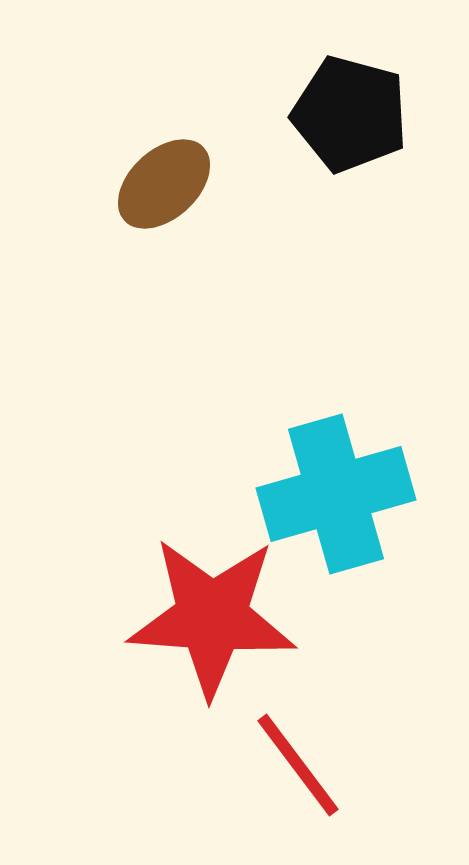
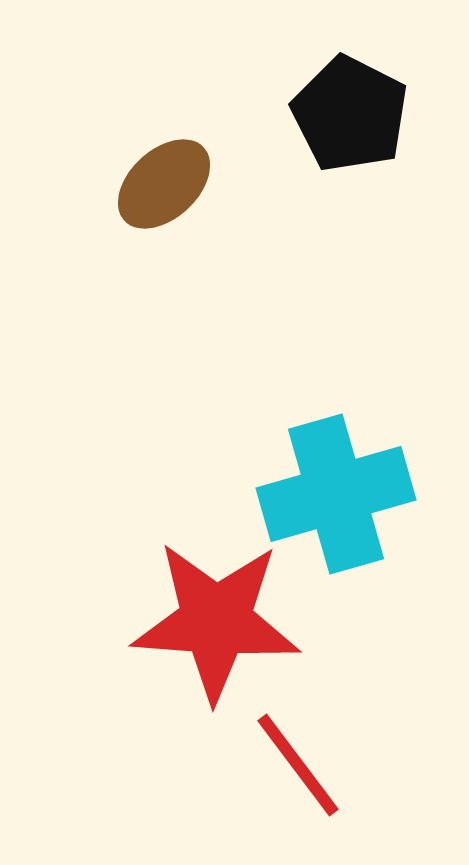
black pentagon: rotated 12 degrees clockwise
red star: moved 4 px right, 4 px down
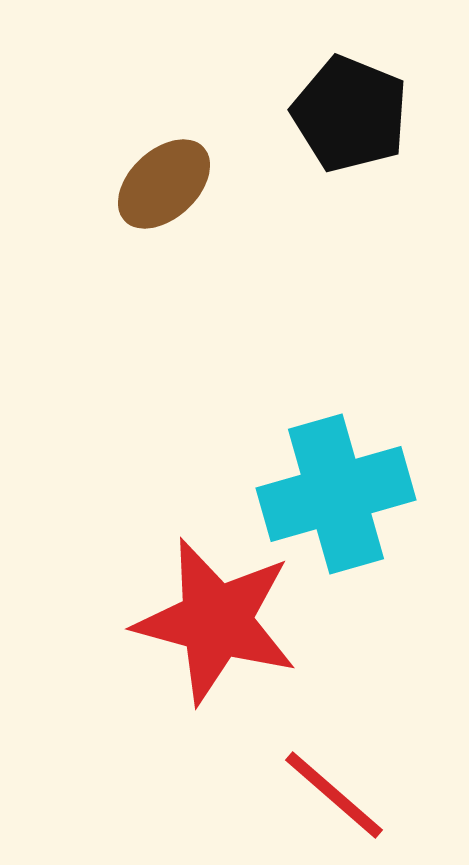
black pentagon: rotated 5 degrees counterclockwise
red star: rotated 11 degrees clockwise
red line: moved 36 px right, 30 px down; rotated 12 degrees counterclockwise
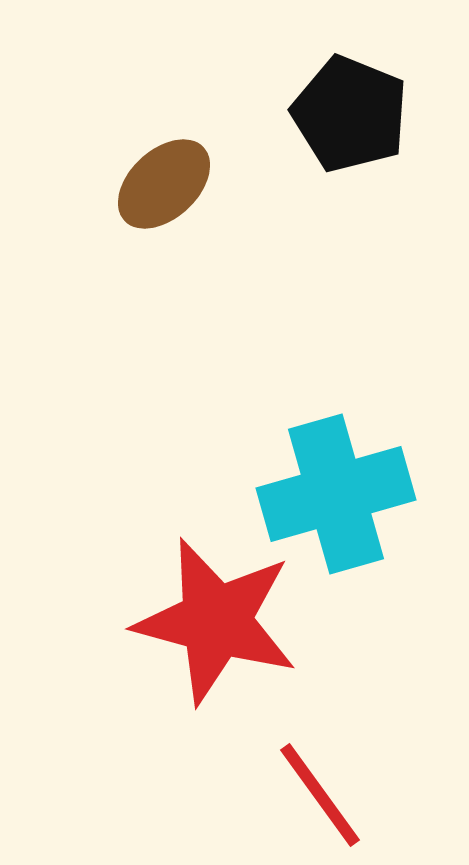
red line: moved 14 px left; rotated 13 degrees clockwise
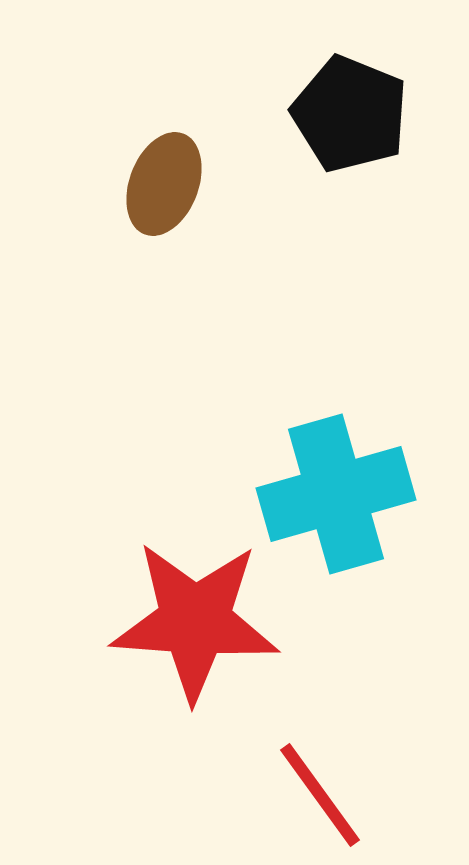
brown ellipse: rotated 26 degrees counterclockwise
red star: moved 21 px left; rotated 11 degrees counterclockwise
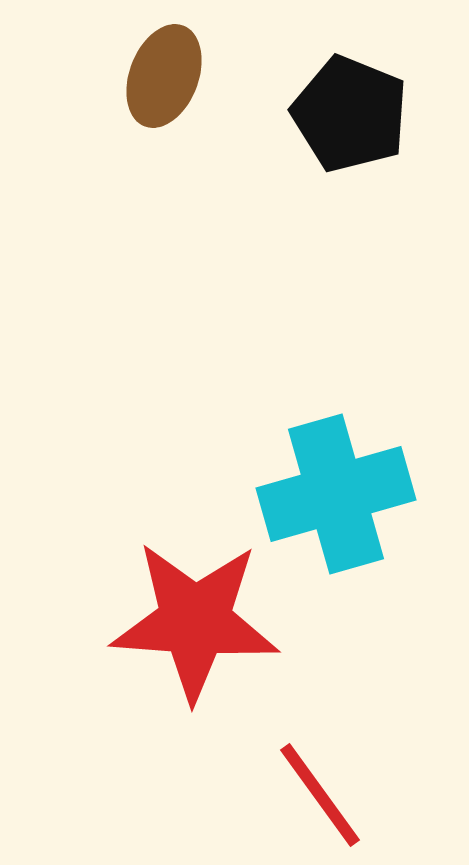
brown ellipse: moved 108 px up
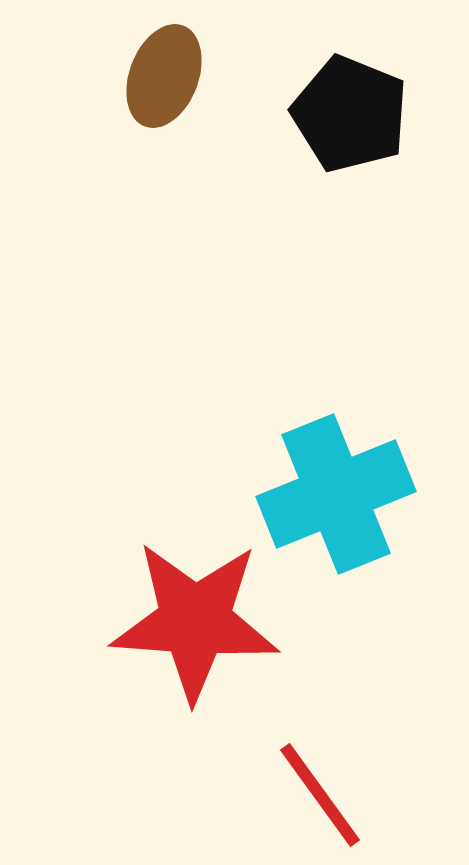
cyan cross: rotated 6 degrees counterclockwise
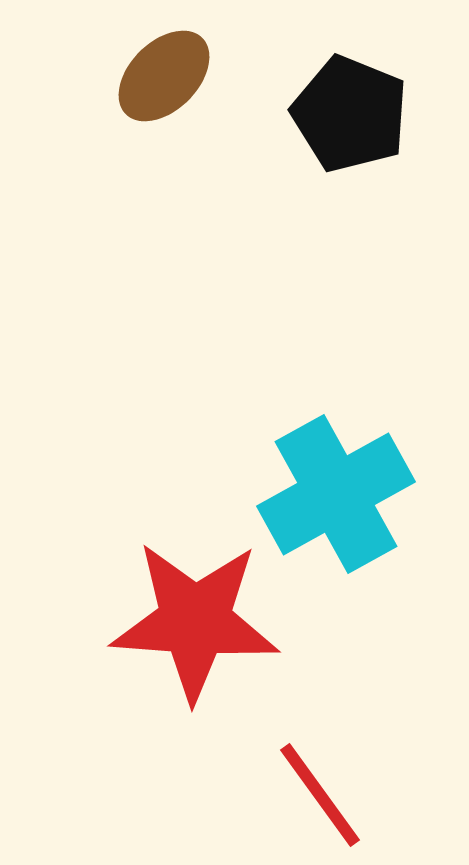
brown ellipse: rotated 24 degrees clockwise
cyan cross: rotated 7 degrees counterclockwise
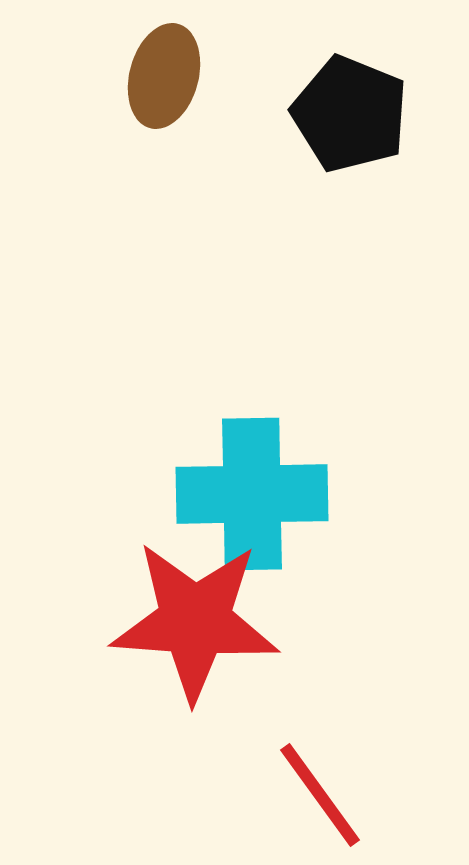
brown ellipse: rotated 30 degrees counterclockwise
cyan cross: moved 84 px left; rotated 28 degrees clockwise
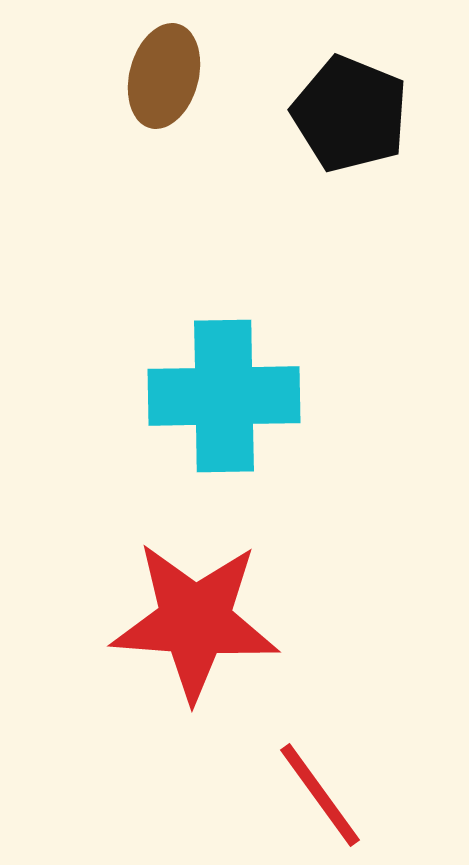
cyan cross: moved 28 px left, 98 px up
